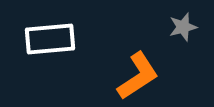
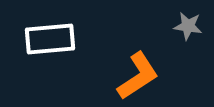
gray star: moved 5 px right, 1 px up; rotated 24 degrees clockwise
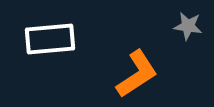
orange L-shape: moved 1 px left, 2 px up
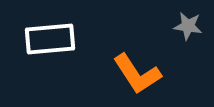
orange L-shape: rotated 90 degrees clockwise
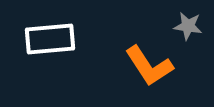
orange L-shape: moved 12 px right, 8 px up
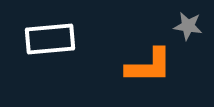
orange L-shape: rotated 57 degrees counterclockwise
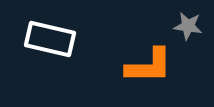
white rectangle: rotated 18 degrees clockwise
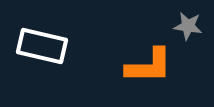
white rectangle: moved 8 px left, 7 px down
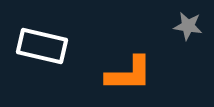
orange L-shape: moved 20 px left, 8 px down
